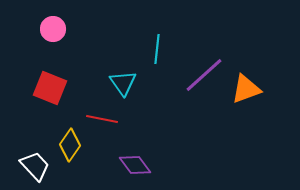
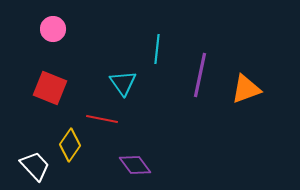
purple line: moved 4 px left; rotated 36 degrees counterclockwise
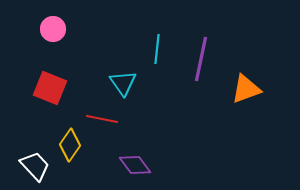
purple line: moved 1 px right, 16 px up
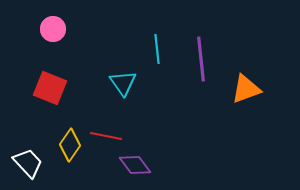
cyan line: rotated 12 degrees counterclockwise
purple line: rotated 18 degrees counterclockwise
red line: moved 4 px right, 17 px down
white trapezoid: moved 7 px left, 3 px up
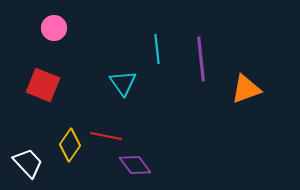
pink circle: moved 1 px right, 1 px up
red square: moved 7 px left, 3 px up
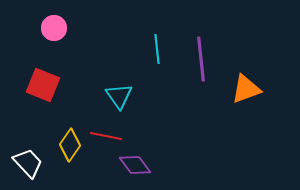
cyan triangle: moved 4 px left, 13 px down
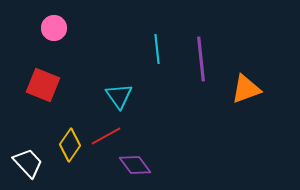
red line: rotated 40 degrees counterclockwise
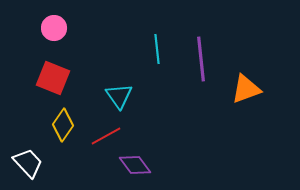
red square: moved 10 px right, 7 px up
yellow diamond: moved 7 px left, 20 px up
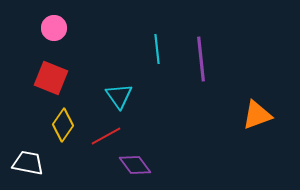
red square: moved 2 px left
orange triangle: moved 11 px right, 26 px down
white trapezoid: rotated 36 degrees counterclockwise
